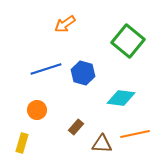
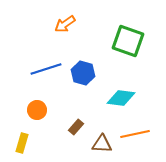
green square: rotated 20 degrees counterclockwise
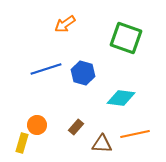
green square: moved 2 px left, 3 px up
orange circle: moved 15 px down
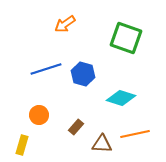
blue hexagon: moved 1 px down
cyan diamond: rotated 12 degrees clockwise
orange circle: moved 2 px right, 10 px up
yellow rectangle: moved 2 px down
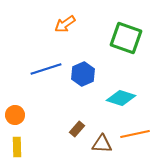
blue hexagon: rotated 20 degrees clockwise
orange circle: moved 24 px left
brown rectangle: moved 1 px right, 2 px down
yellow rectangle: moved 5 px left, 2 px down; rotated 18 degrees counterclockwise
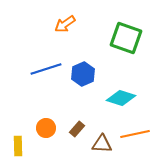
orange circle: moved 31 px right, 13 px down
yellow rectangle: moved 1 px right, 1 px up
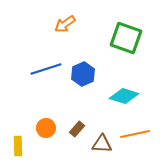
cyan diamond: moved 3 px right, 2 px up
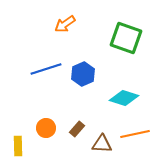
cyan diamond: moved 2 px down
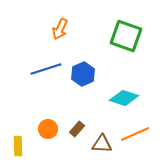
orange arrow: moved 5 px left, 5 px down; rotated 30 degrees counterclockwise
green square: moved 2 px up
orange circle: moved 2 px right, 1 px down
orange line: rotated 12 degrees counterclockwise
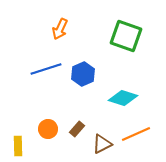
cyan diamond: moved 1 px left
orange line: moved 1 px right
brown triangle: rotated 30 degrees counterclockwise
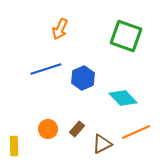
blue hexagon: moved 4 px down
cyan diamond: rotated 28 degrees clockwise
orange line: moved 2 px up
yellow rectangle: moved 4 px left
